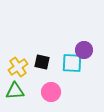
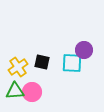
pink circle: moved 19 px left
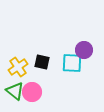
green triangle: rotated 42 degrees clockwise
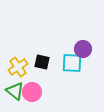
purple circle: moved 1 px left, 1 px up
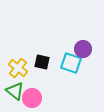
cyan square: moved 1 px left; rotated 15 degrees clockwise
yellow cross: moved 1 px down; rotated 18 degrees counterclockwise
pink circle: moved 6 px down
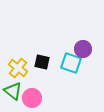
green triangle: moved 2 px left
